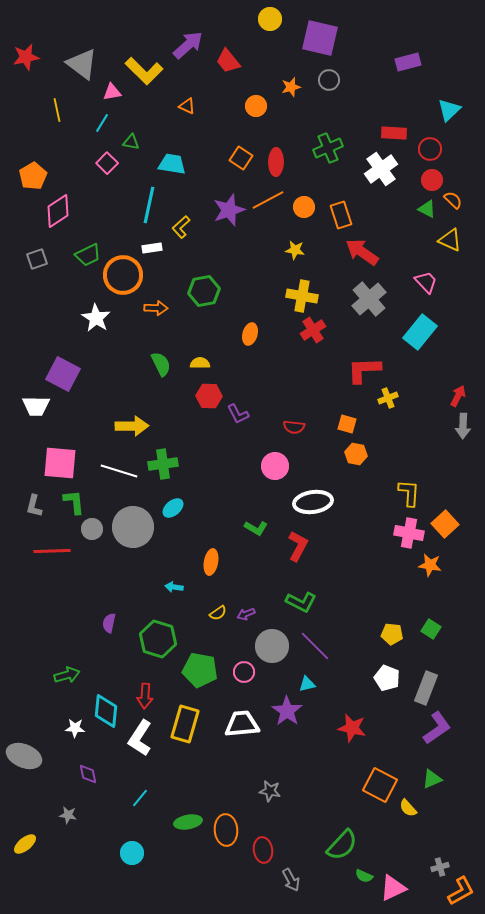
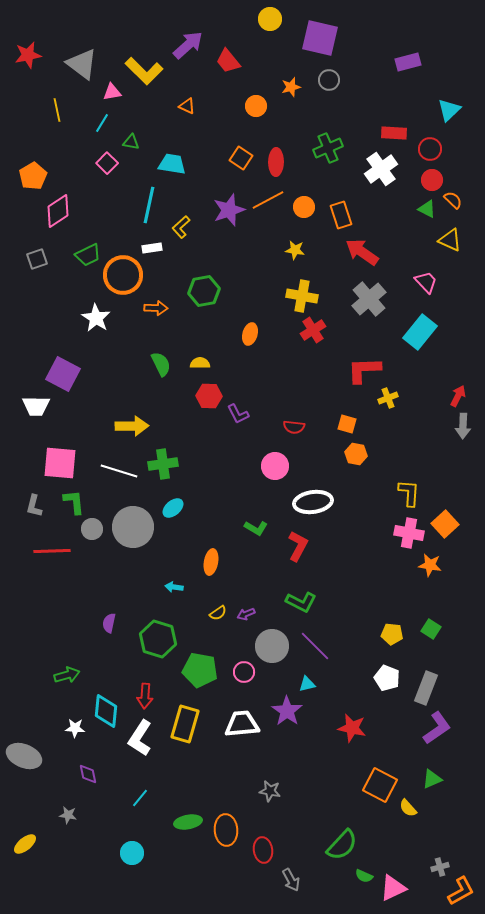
red star at (26, 57): moved 2 px right, 2 px up
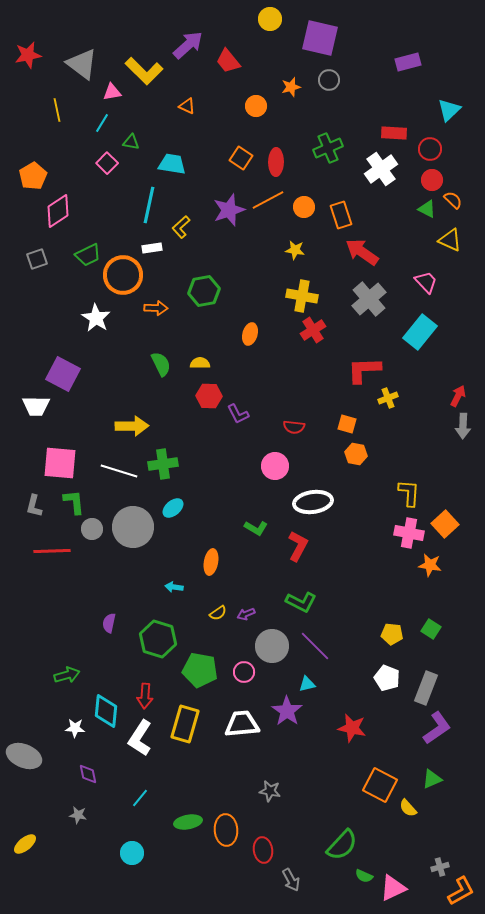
gray star at (68, 815): moved 10 px right
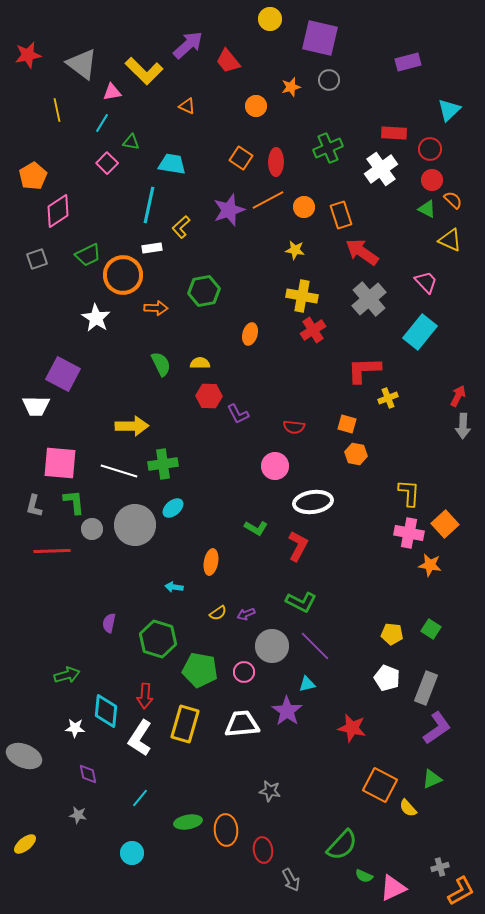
gray circle at (133, 527): moved 2 px right, 2 px up
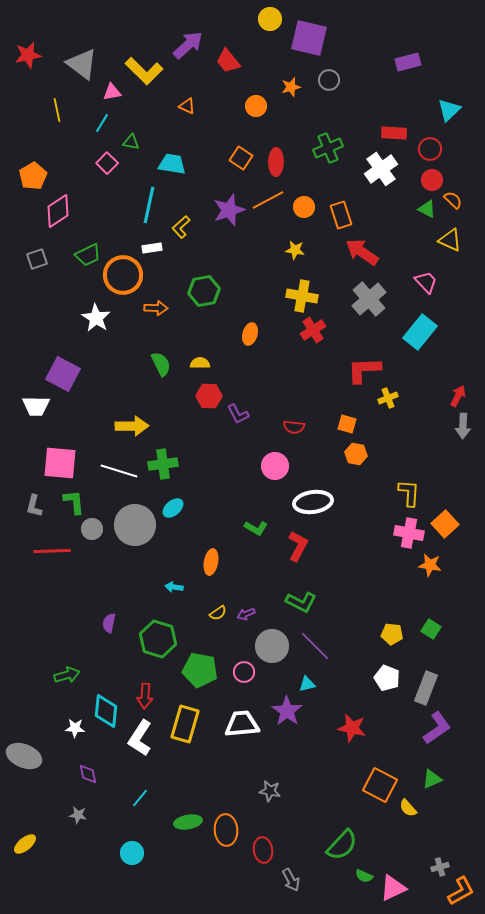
purple square at (320, 38): moved 11 px left
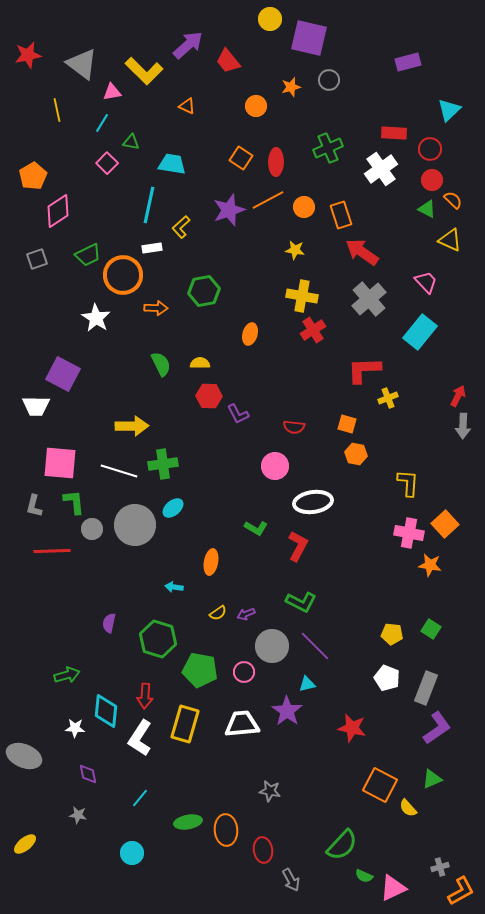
yellow L-shape at (409, 493): moved 1 px left, 10 px up
